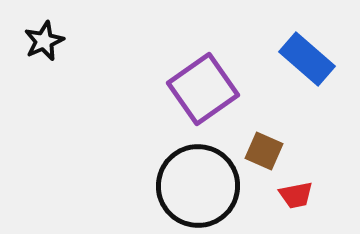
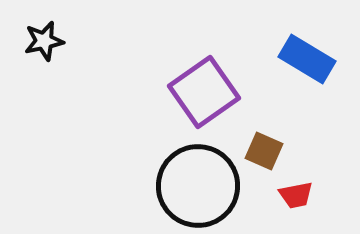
black star: rotated 12 degrees clockwise
blue rectangle: rotated 10 degrees counterclockwise
purple square: moved 1 px right, 3 px down
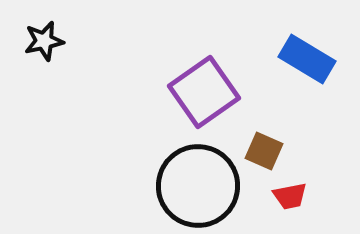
red trapezoid: moved 6 px left, 1 px down
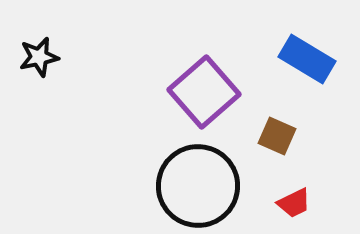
black star: moved 5 px left, 16 px down
purple square: rotated 6 degrees counterclockwise
brown square: moved 13 px right, 15 px up
red trapezoid: moved 4 px right, 7 px down; rotated 15 degrees counterclockwise
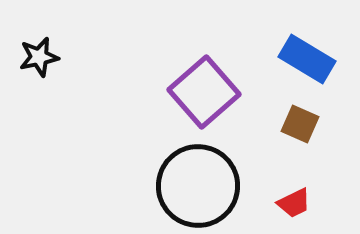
brown square: moved 23 px right, 12 px up
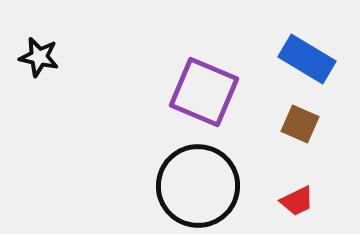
black star: rotated 24 degrees clockwise
purple square: rotated 26 degrees counterclockwise
red trapezoid: moved 3 px right, 2 px up
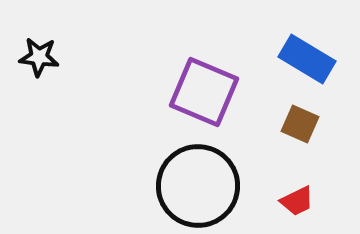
black star: rotated 6 degrees counterclockwise
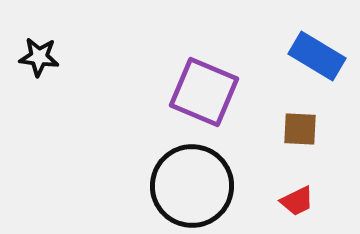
blue rectangle: moved 10 px right, 3 px up
brown square: moved 5 px down; rotated 21 degrees counterclockwise
black circle: moved 6 px left
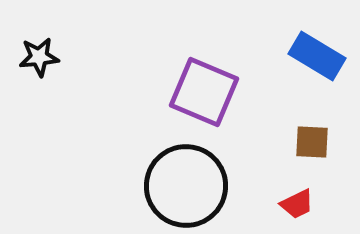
black star: rotated 12 degrees counterclockwise
brown square: moved 12 px right, 13 px down
black circle: moved 6 px left
red trapezoid: moved 3 px down
